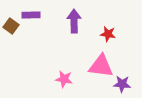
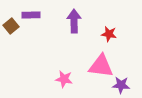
brown square: rotated 14 degrees clockwise
red star: moved 1 px right
purple star: moved 1 px left, 1 px down
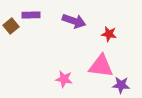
purple arrow: rotated 110 degrees clockwise
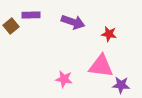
purple arrow: moved 1 px left, 1 px down
